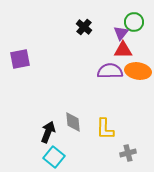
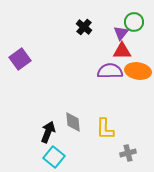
red triangle: moved 1 px left, 1 px down
purple square: rotated 25 degrees counterclockwise
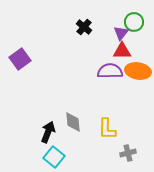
yellow L-shape: moved 2 px right
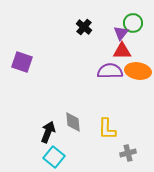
green circle: moved 1 px left, 1 px down
purple square: moved 2 px right, 3 px down; rotated 35 degrees counterclockwise
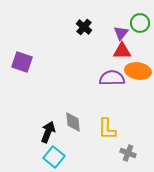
green circle: moved 7 px right
purple semicircle: moved 2 px right, 7 px down
gray cross: rotated 35 degrees clockwise
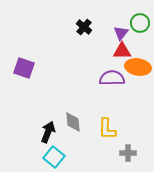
purple square: moved 2 px right, 6 px down
orange ellipse: moved 4 px up
gray cross: rotated 21 degrees counterclockwise
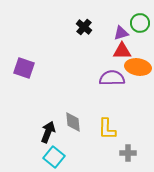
purple triangle: rotated 35 degrees clockwise
